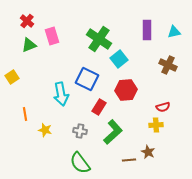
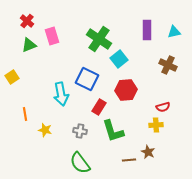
green L-shape: moved 1 px up; rotated 115 degrees clockwise
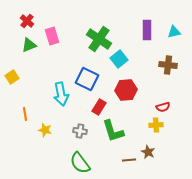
brown cross: rotated 18 degrees counterclockwise
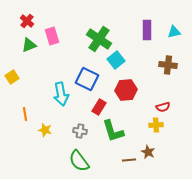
cyan square: moved 3 px left, 1 px down
green semicircle: moved 1 px left, 2 px up
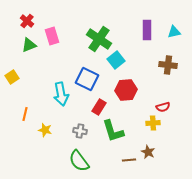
orange line: rotated 24 degrees clockwise
yellow cross: moved 3 px left, 2 px up
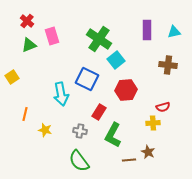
red rectangle: moved 5 px down
green L-shape: moved 4 px down; rotated 45 degrees clockwise
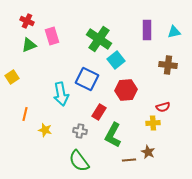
red cross: rotated 16 degrees counterclockwise
